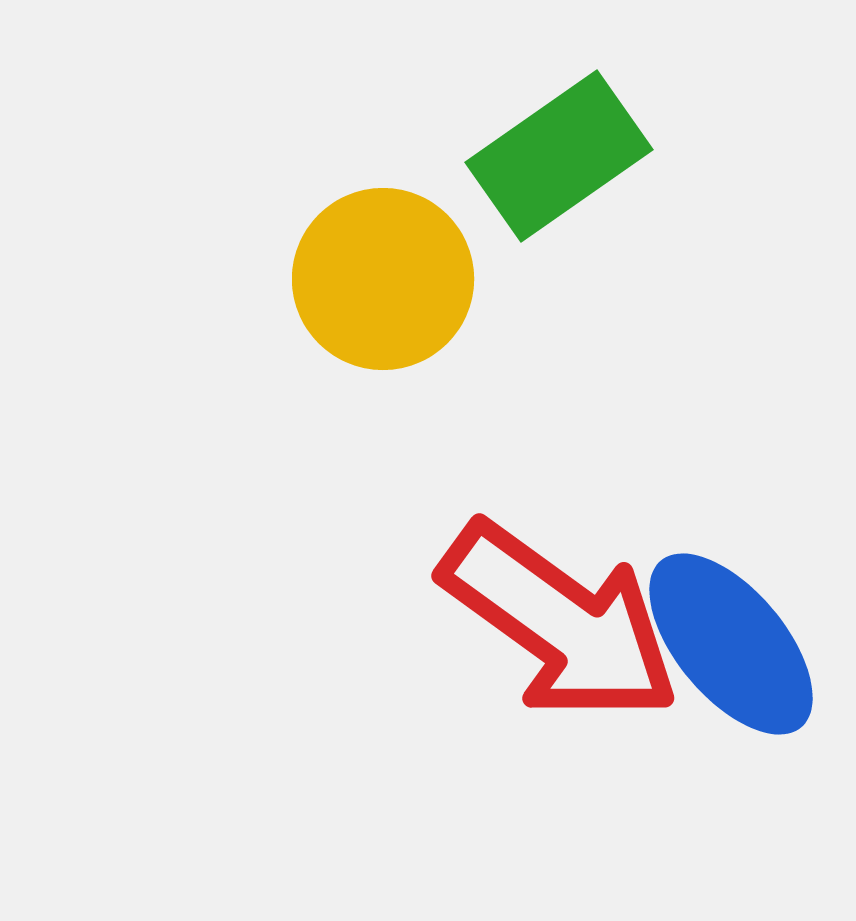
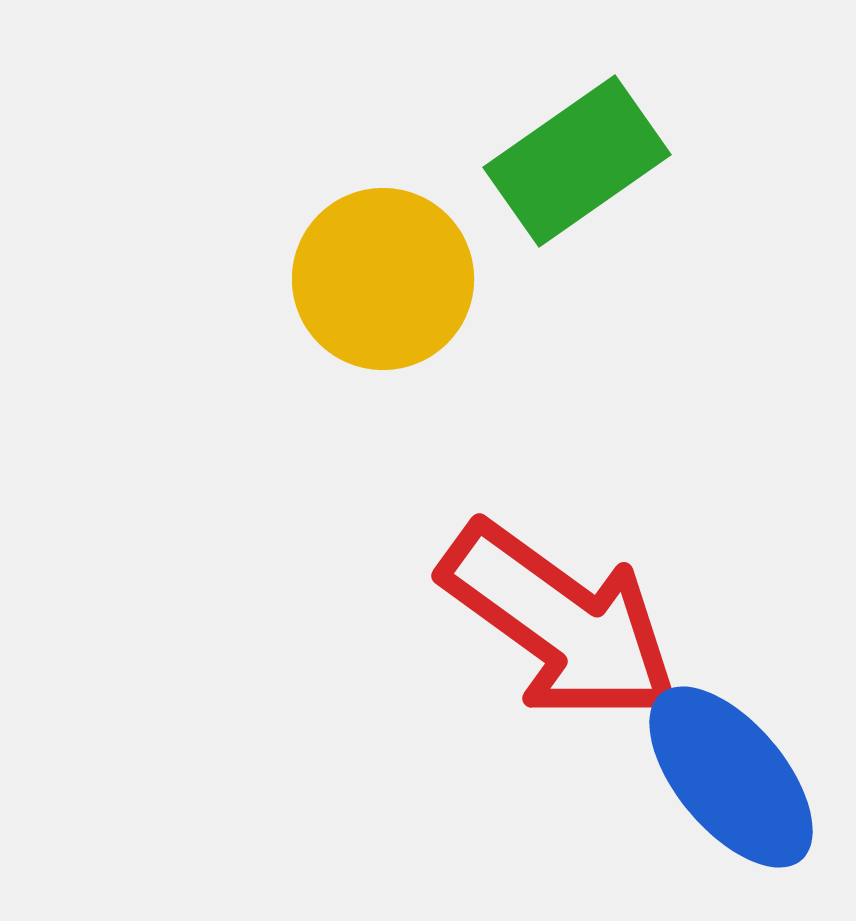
green rectangle: moved 18 px right, 5 px down
blue ellipse: moved 133 px down
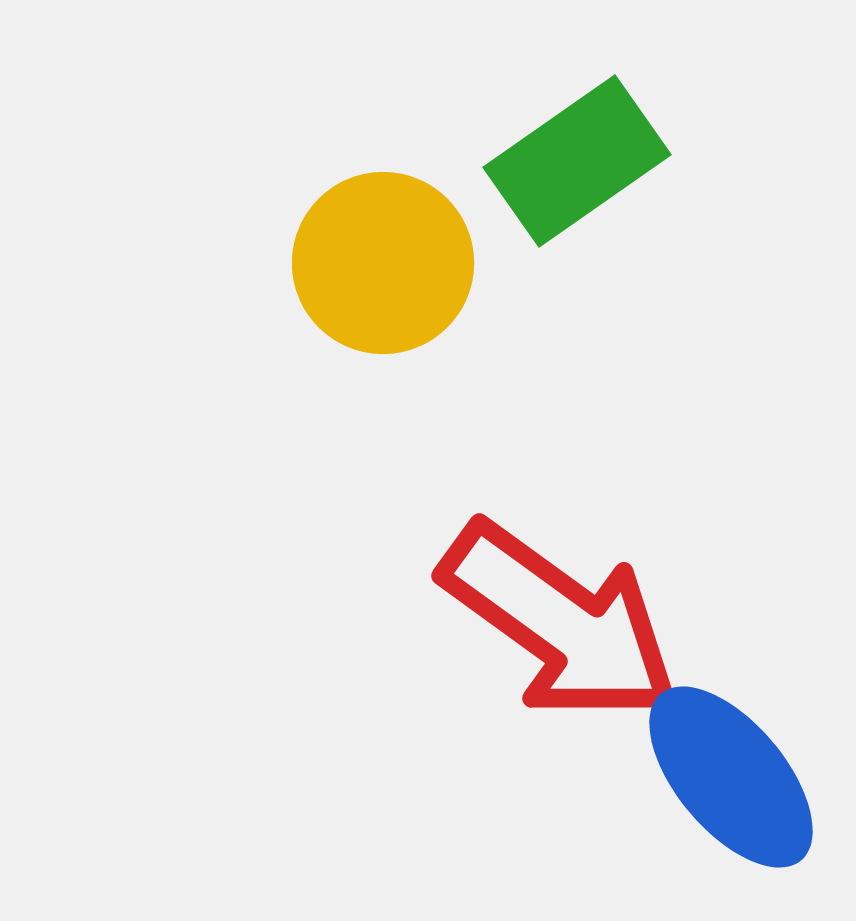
yellow circle: moved 16 px up
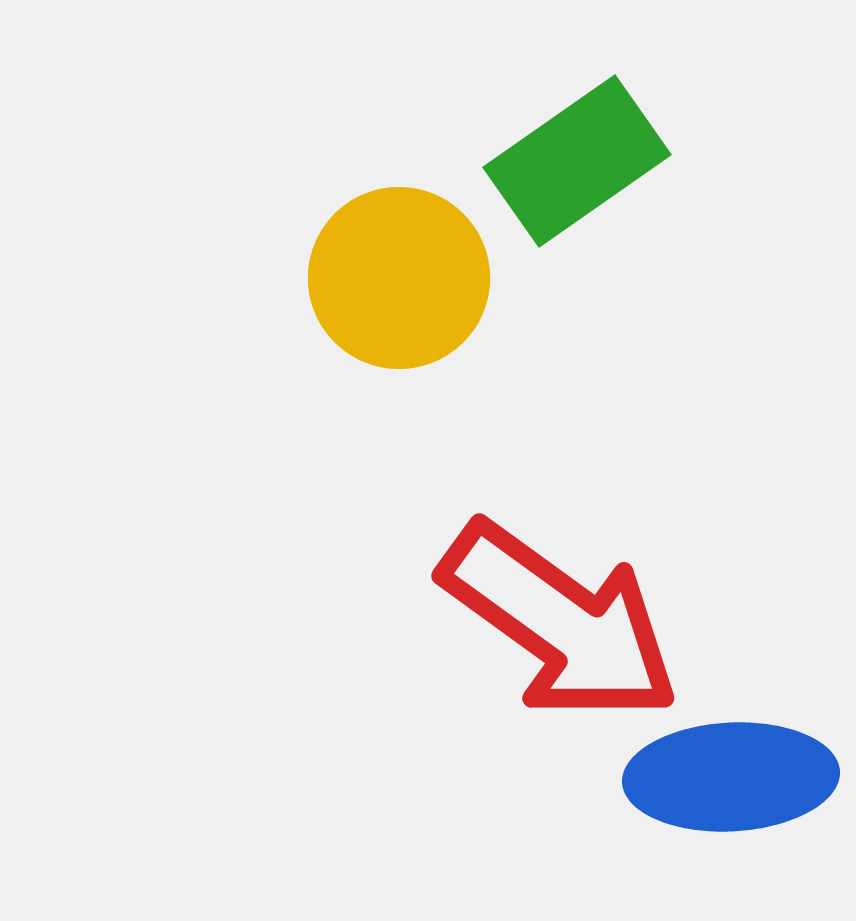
yellow circle: moved 16 px right, 15 px down
blue ellipse: rotated 53 degrees counterclockwise
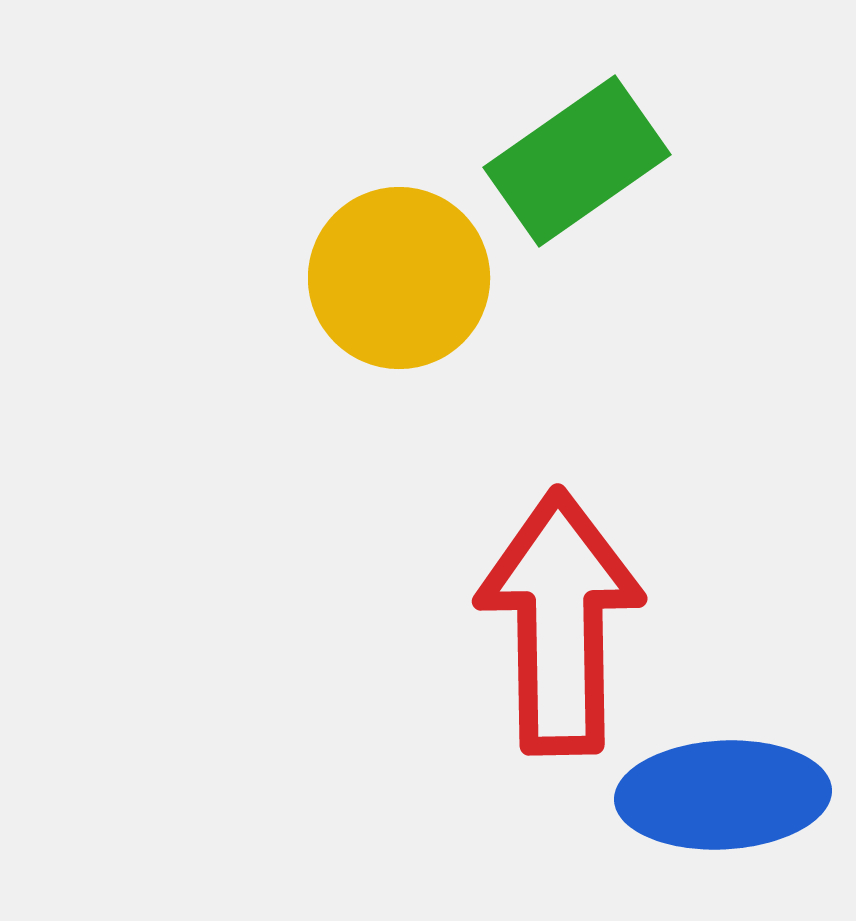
red arrow: rotated 127 degrees counterclockwise
blue ellipse: moved 8 px left, 18 px down
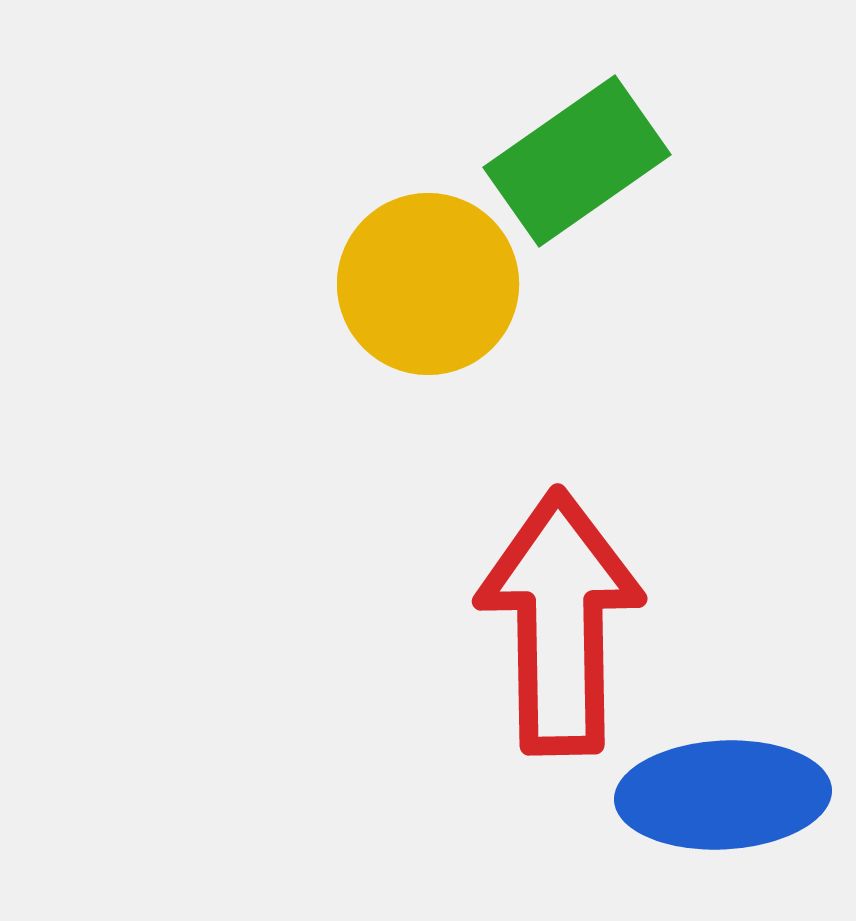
yellow circle: moved 29 px right, 6 px down
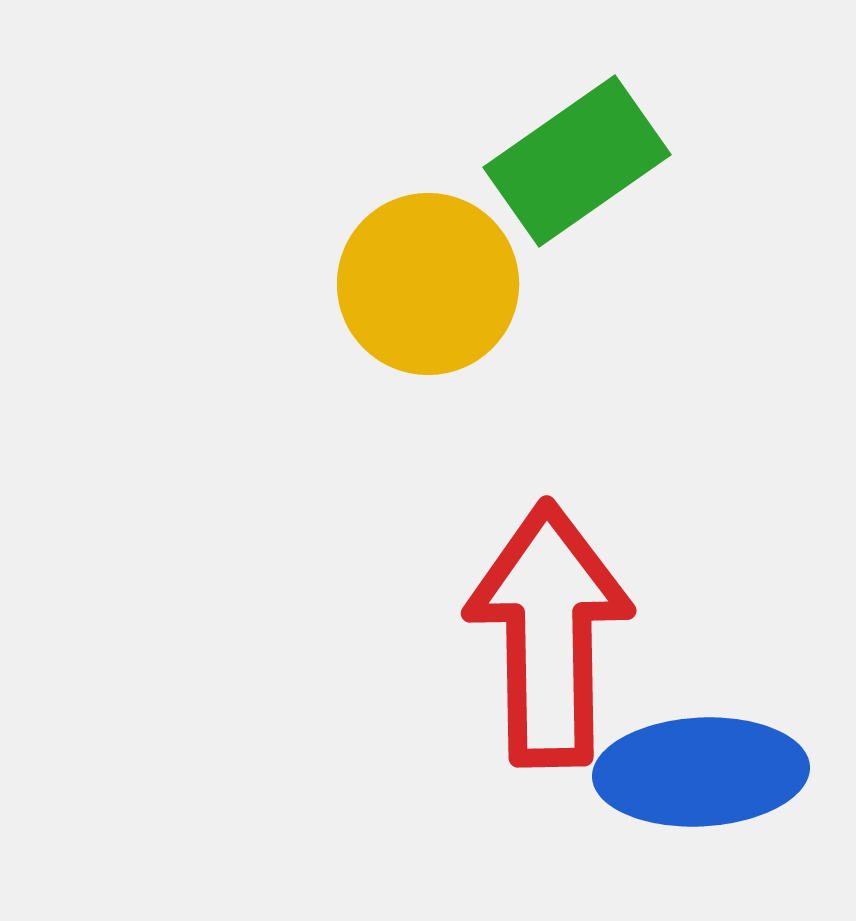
red arrow: moved 11 px left, 12 px down
blue ellipse: moved 22 px left, 23 px up
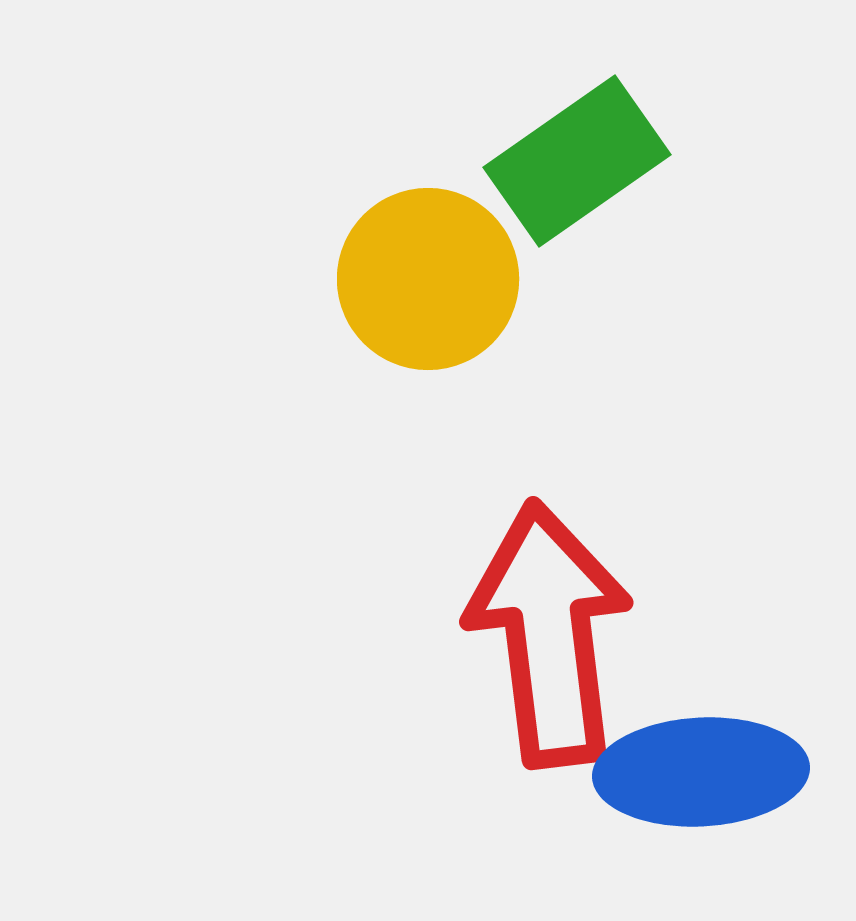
yellow circle: moved 5 px up
red arrow: rotated 6 degrees counterclockwise
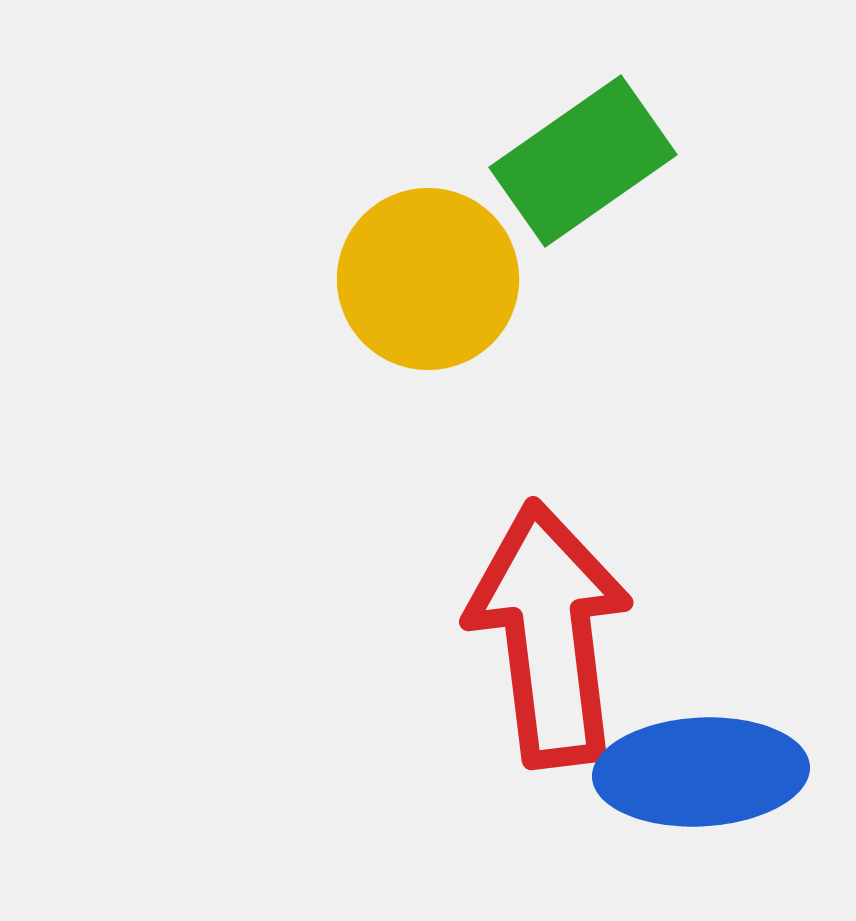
green rectangle: moved 6 px right
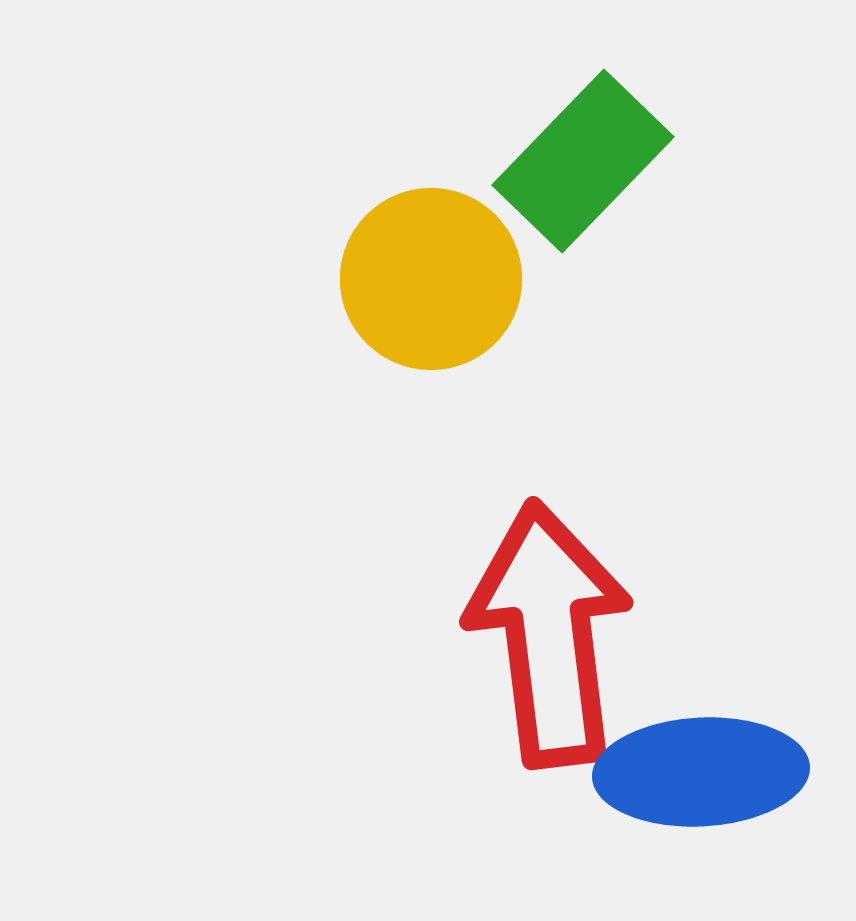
green rectangle: rotated 11 degrees counterclockwise
yellow circle: moved 3 px right
